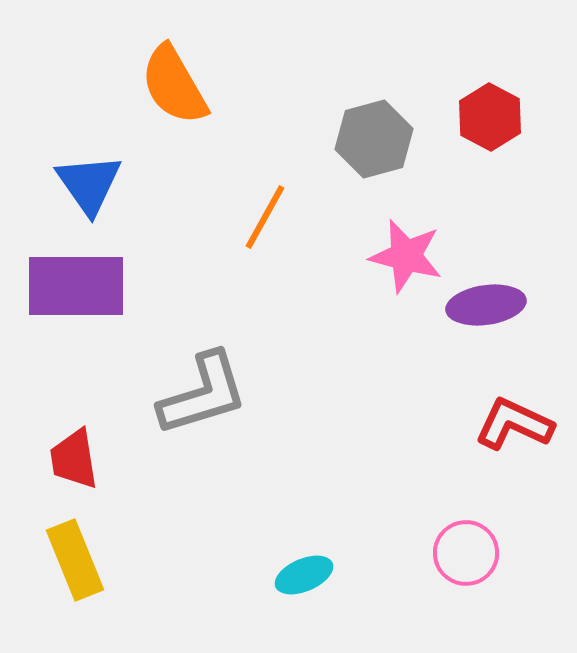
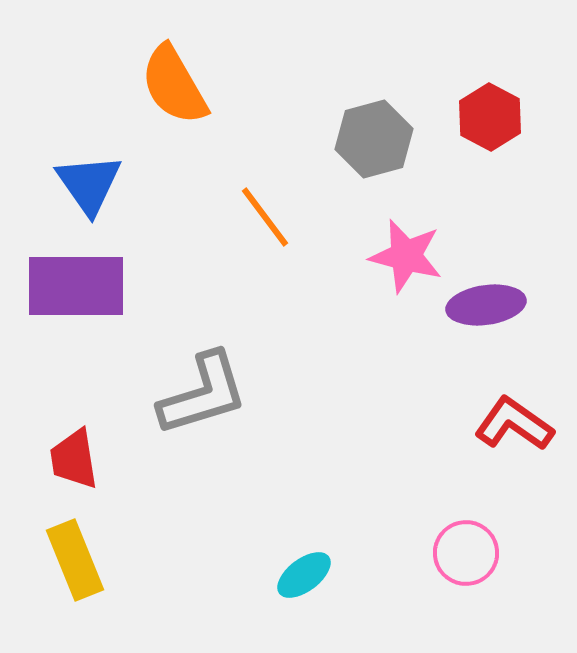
orange line: rotated 66 degrees counterclockwise
red L-shape: rotated 10 degrees clockwise
cyan ellipse: rotated 14 degrees counterclockwise
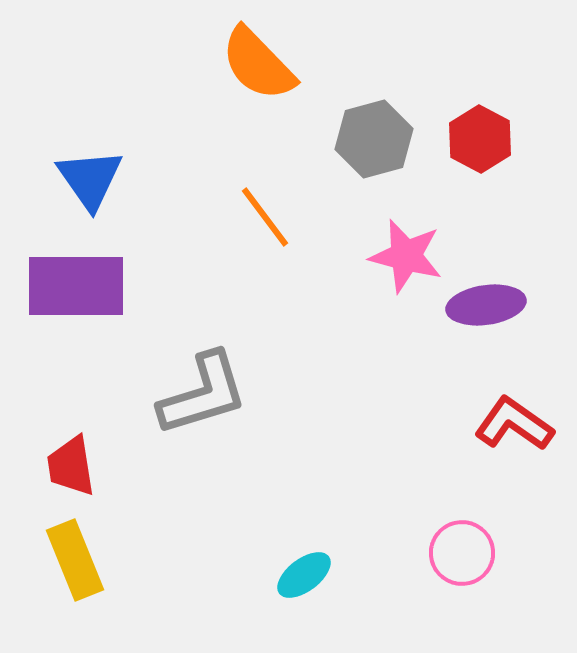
orange semicircle: moved 84 px right, 21 px up; rotated 14 degrees counterclockwise
red hexagon: moved 10 px left, 22 px down
blue triangle: moved 1 px right, 5 px up
red trapezoid: moved 3 px left, 7 px down
pink circle: moved 4 px left
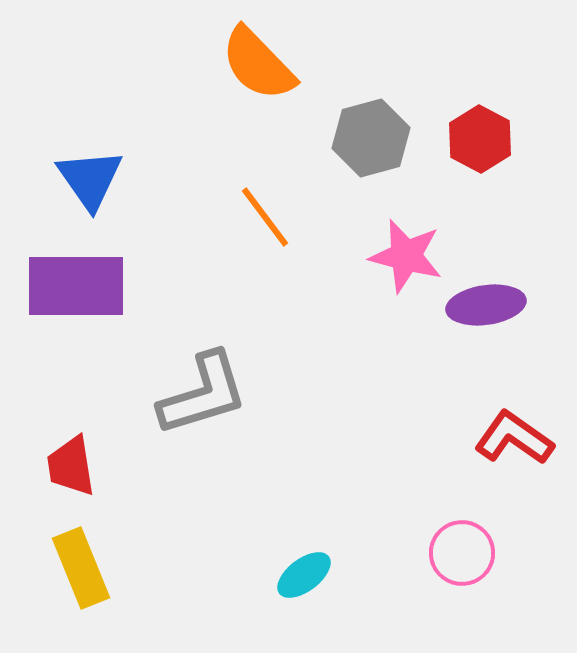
gray hexagon: moved 3 px left, 1 px up
red L-shape: moved 14 px down
yellow rectangle: moved 6 px right, 8 px down
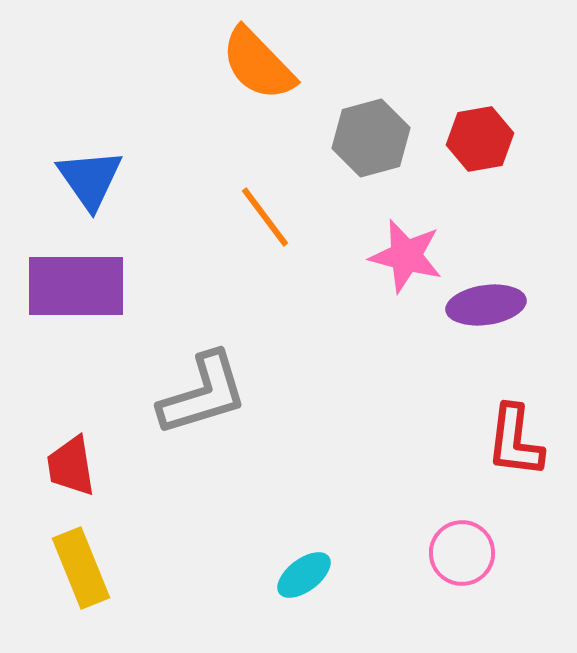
red hexagon: rotated 22 degrees clockwise
red L-shape: moved 1 px right, 3 px down; rotated 118 degrees counterclockwise
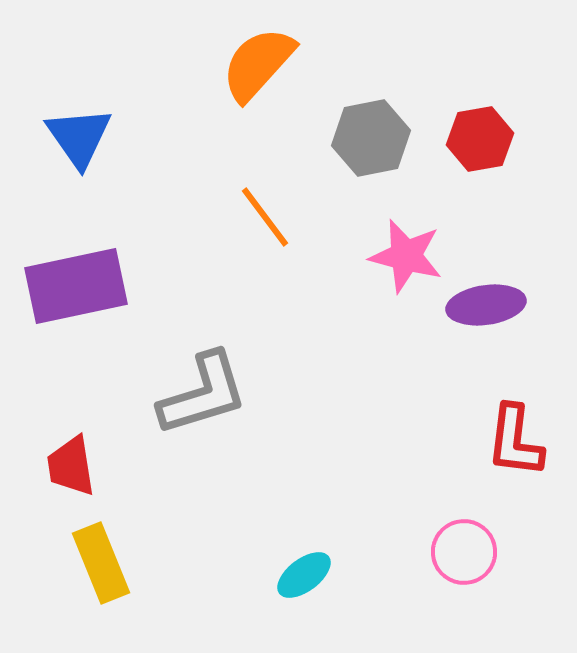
orange semicircle: rotated 86 degrees clockwise
gray hexagon: rotated 4 degrees clockwise
blue triangle: moved 11 px left, 42 px up
purple rectangle: rotated 12 degrees counterclockwise
pink circle: moved 2 px right, 1 px up
yellow rectangle: moved 20 px right, 5 px up
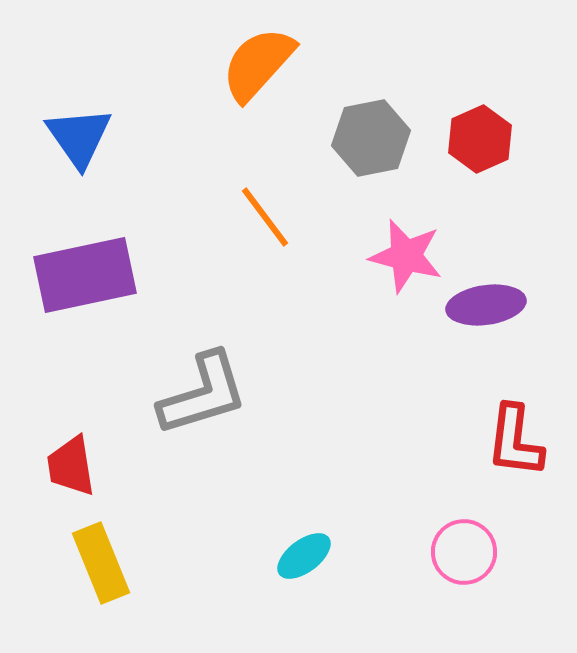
red hexagon: rotated 14 degrees counterclockwise
purple rectangle: moved 9 px right, 11 px up
cyan ellipse: moved 19 px up
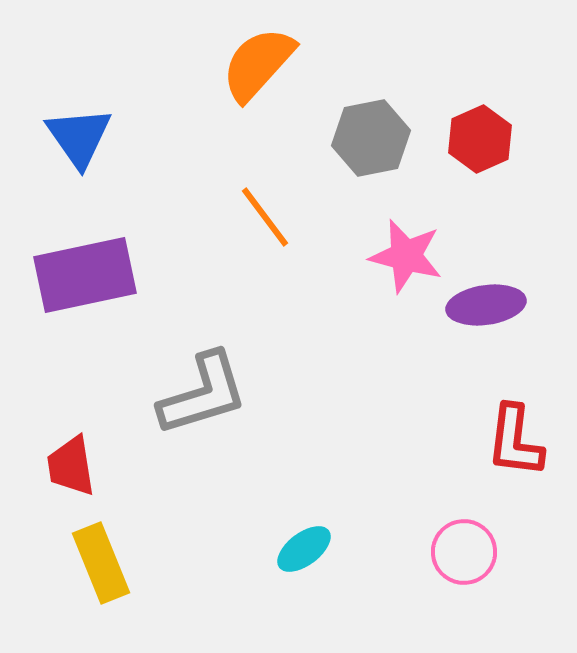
cyan ellipse: moved 7 px up
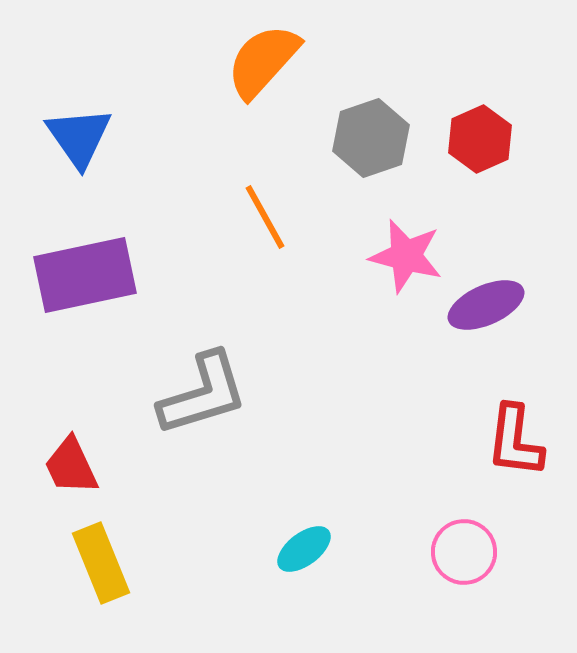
orange semicircle: moved 5 px right, 3 px up
gray hexagon: rotated 8 degrees counterclockwise
orange line: rotated 8 degrees clockwise
purple ellipse: rotated 16 degrees counterclockwise
red trapezoid: rotated 16 degrees counterclockwise
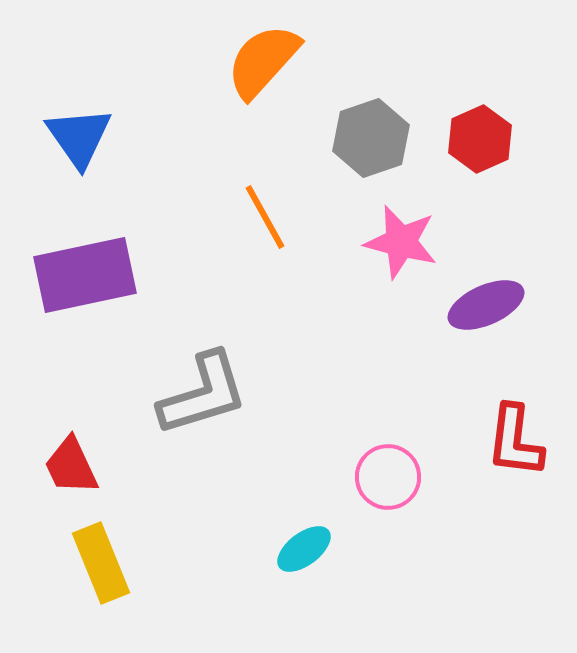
pink star: moved 5 px left, 14 px up
pink circle: moved 76 px left, 75 px up
